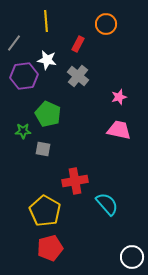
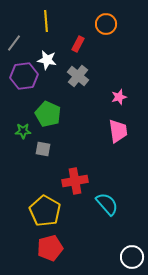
pink trapezoid: moved 1 px left, 1 px down; rotated 70 degrees clockwise
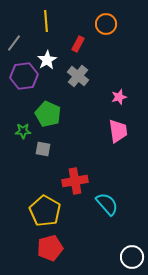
white star: rotated 30 degrees clockwise
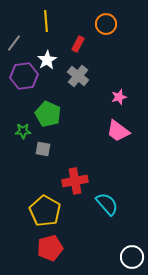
pink trapezoid: rotated 135 degrees clockwise
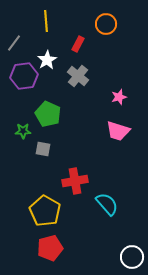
pink trapezoid: rotated 20 degrees counterclockwise
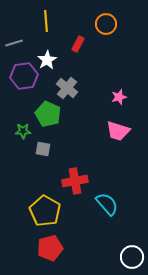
gray line: rotated 36 degrees clockwise
gray cross: moved 11 px left, 12 px down
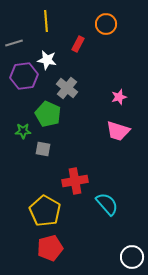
white star: rotated 30 degrees counterclockwise
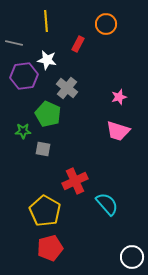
gray line: rotated 30 degrees clockwise
red cross: rotated 15 degrees counterclockwise
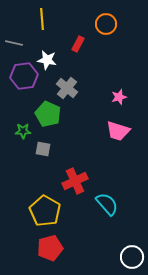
yellow line: moved 4 px left, 2 px up
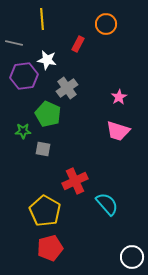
gray cross: rotated 15 degrees clockwise
pink star: rotated 14 degrees counterclockwise
